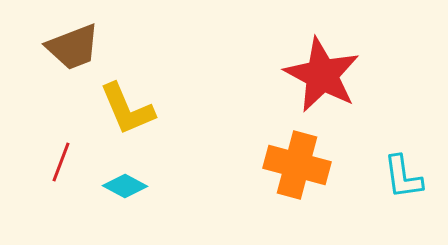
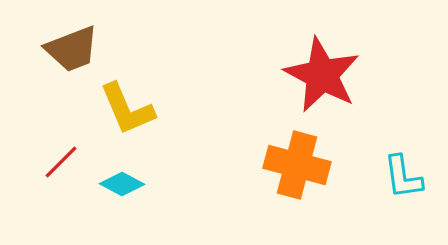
brown trapezoid: moved 1 px left, 2 px down
red line: rotated 24 degrees clockwise
cyan diamond: moved 3 px left, 2 px up
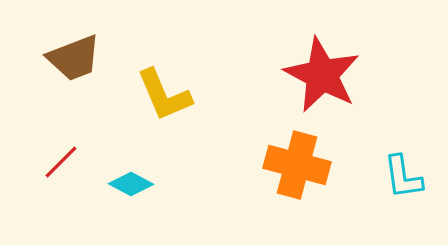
brown trapezoid: moved 2 px right, 9 px down
yellow L-shape: moved 37 px right, 14 px up
cyan diamond: moved 9 px right
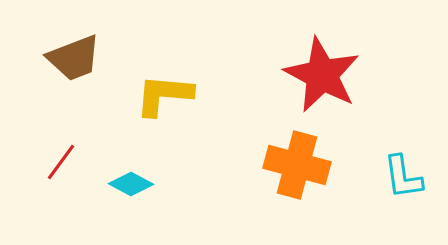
yellow L-shape: rotated 118 degrees clockwise
red line: rotated 9 degrees counterclockwise
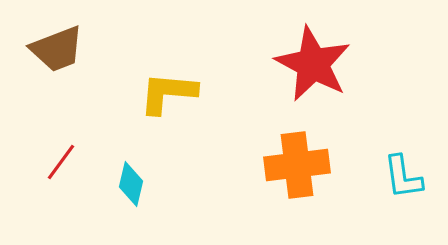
brown trapezoid: moved 17 px left, 9 px up
red star: moved 9 px left, 11 px up
yellow L-shape: moved 4 px right, 2 px up
orange cross: rotated 22 degrees counterclockwise
cyan diamond: rotated 75 degrees clockwise
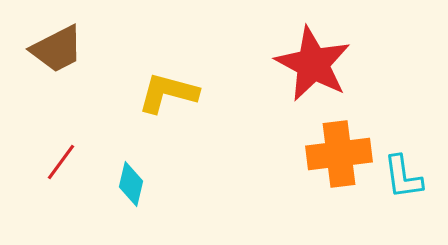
brown trapezoid: rotated 6 degrees counterclockwise
yellow L-shape: rotated 10 degrees clockwise
orange cross: moved 42 px right, 11 px up
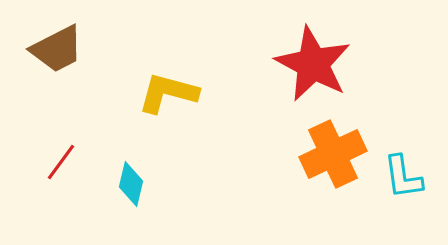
orange cross: moved 6 px left; rotated 18 degrees counterclockwise
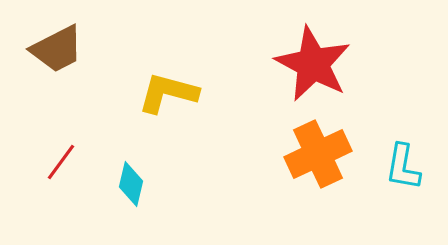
orange cross: moved 15 px left
cyan L-shape: moved 10 px up; rotated 18 degrees clockwise
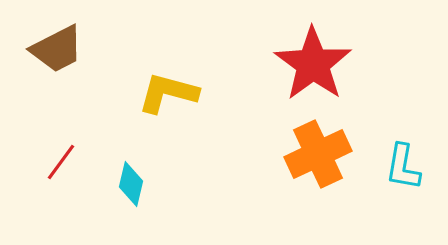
red star: rotated 8 degrees clockwise
